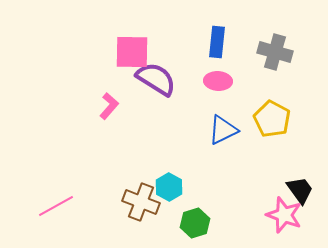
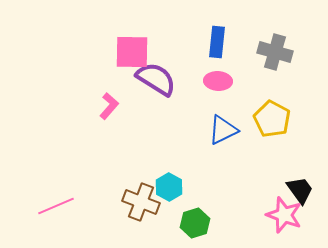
pink line: rotated 6 degrees clockwise
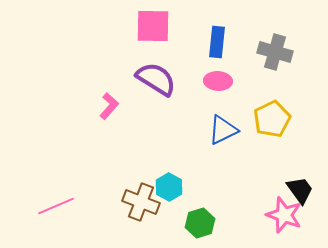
pink square: moved 21 px right, 26 px up
yellow pentagon: rotated 18 degrees clockwise
green hexagon: moved 5 px right
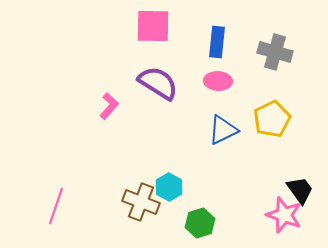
purple semicircle: moved 2 px right, 4 px down
pink line: rotated 48 degrees counterclockwise
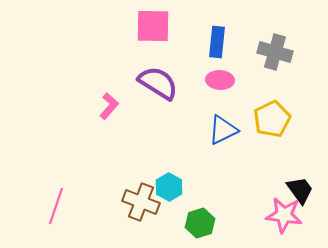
pink ellipse: moved 2 px right, 1 px up
pink star: rotated 12 degrees counterclockwise
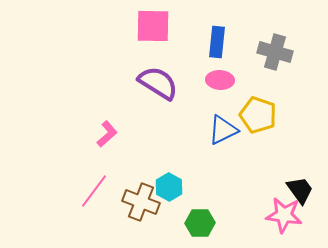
pink L-shape: moved 2 px left, 28 px down; rotated 8 degrees clockwise
yellow pentagon: moved 14 px left, 4 px up; rotated 27 degrees counterclockwise
pink line: moved 38 px right, 15 px up; rotated 18 degrees clockwise
green hexagon: rotated 16 degrees clockwise
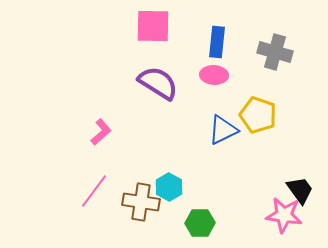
pink ellipse: moved 6 px left, 5 px up
pink L-shape: moved 6 px left, 2 px up
brown cross: rotated 12 degrees counterclockwise
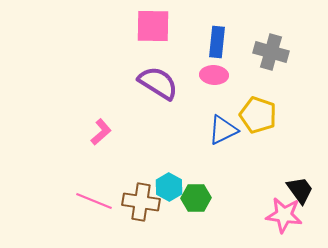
gray cross: moved 4 px left
pink line: moved 10 px down; rotated 75 degrees clockwise
green hexagon: moved 4 px left, 25 px up
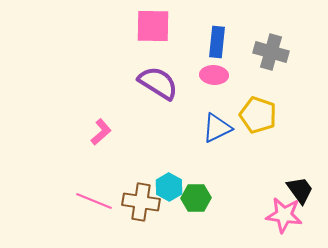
blue triangle: moved 6 px left, 2 px up
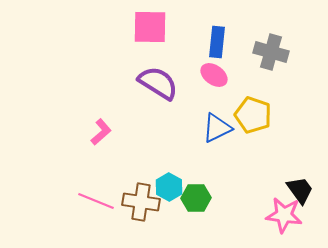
pink square: moved 3 px left, 1 px down
pink ellipse: rotated 32 degrees clockwise
yellow pentagon: moved 5 px left
pink line: moved 2 px right
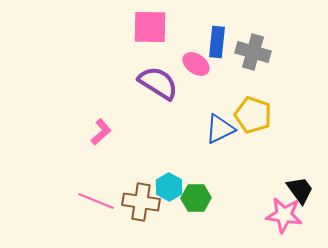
gray cross: moved 18 px left
pink ellipse: moved 18 px left, 11 px up
blue triangle: moved 3 px right, 1 px down
